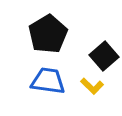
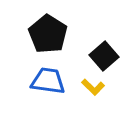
black pentagon: rotated 9 degrees counterclockwise
yellow L-shape: moved 1 px right, 1 px down
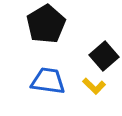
black pentagon: moved 2 px left, 10 px up; rotated 9 degrees clockwise
yellow L-shape: moved 1 px right, 1 px up
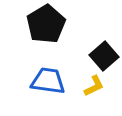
yellow L-shape: rotated 70 degrees counterclockwise
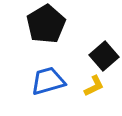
blue trapezoid: rotated 24 degrees counterclockwise
